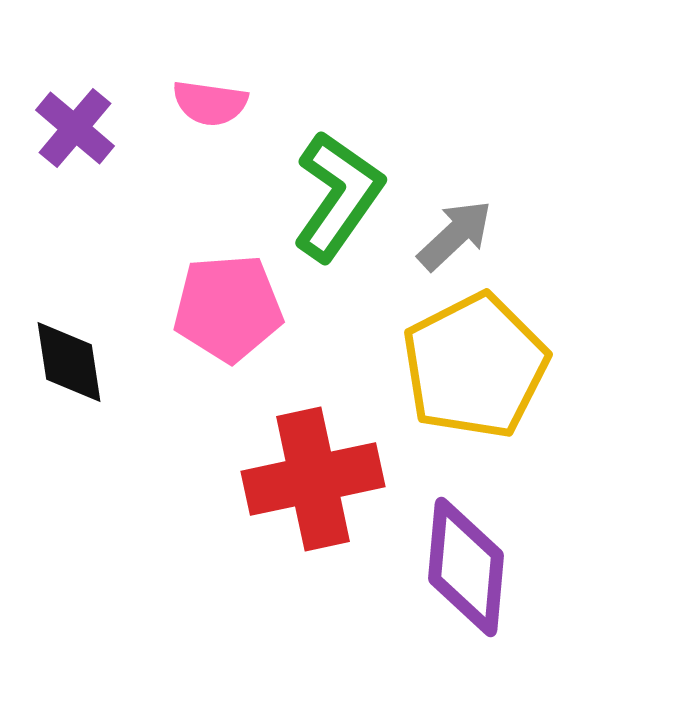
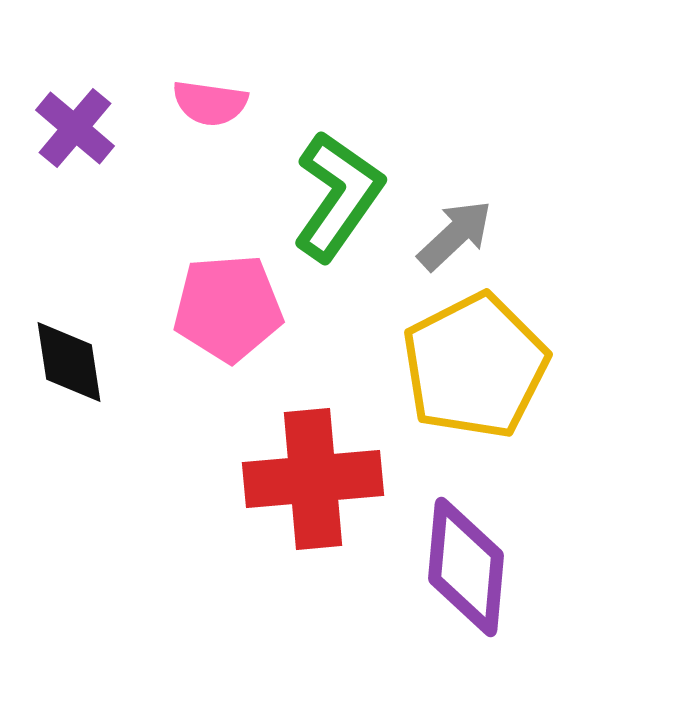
red cross: rotated 7 degrees clockwise
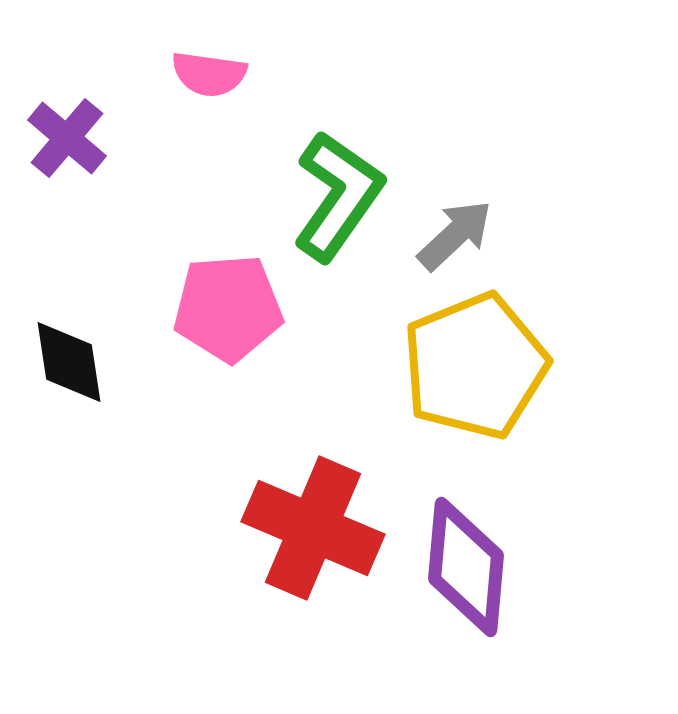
pink semicircle: moved 1 px left, 29 px up
purple cross: moved 8 px left, 10 px down
yellow pentagon: rotated 5 degrees clockwise
red cross: moved 49 px down; rotated 28 degrees clockwise
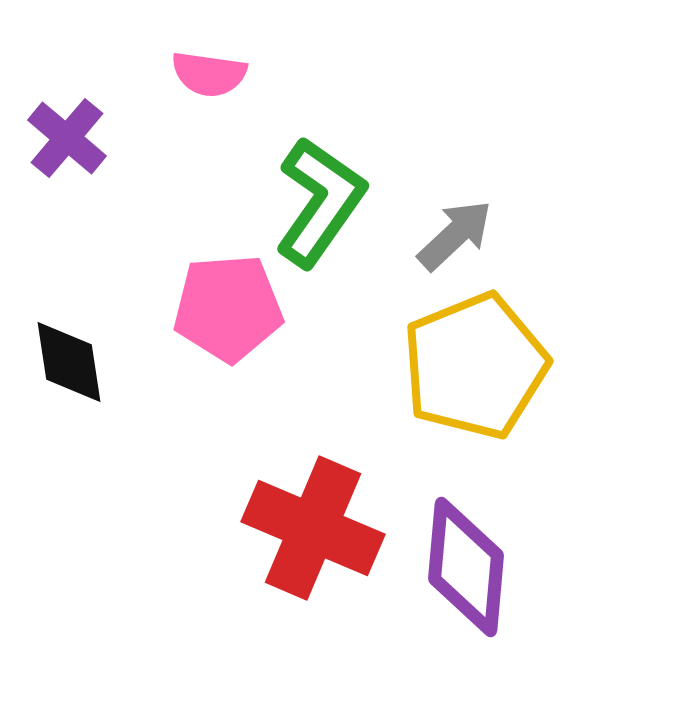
green L-shape: moved 18 px left, 6 px down
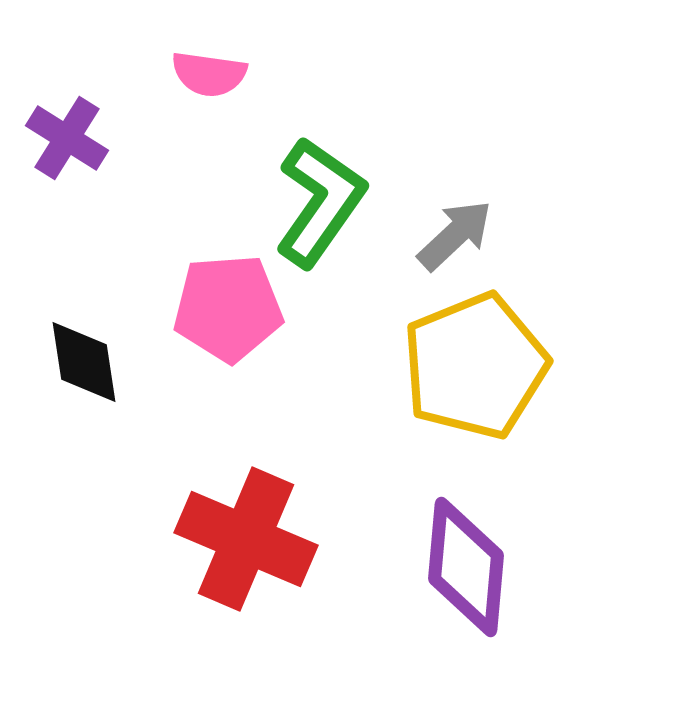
purple cross: rotated 8 degrees counterclockwise
black diamond: moved 15 px right
red cross: moved 67 px left, 11 px down
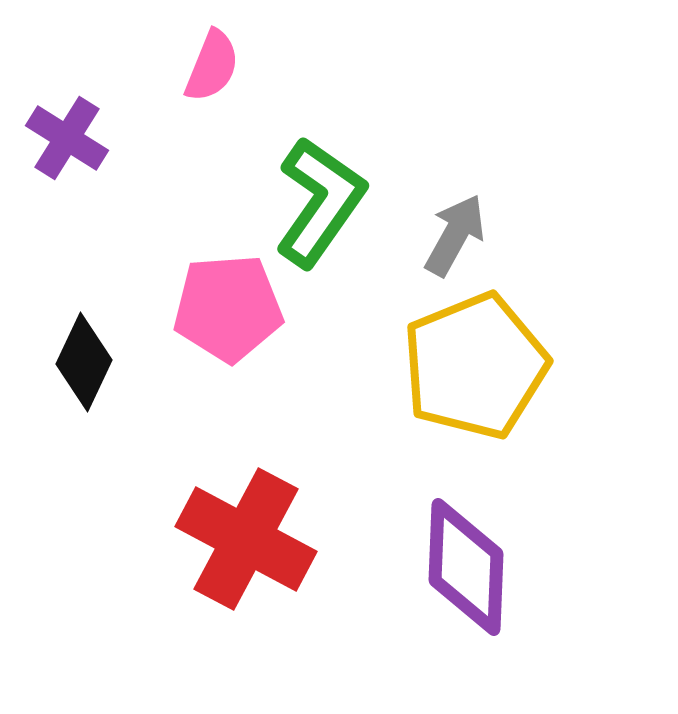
pink semicircle: moved 3 px right, 8 px up; rotated 76 degrees counterclockwise
gray arrow: rotated 18 degrees counterclockwise
black diamond: rotated 34 degrees clockwise
red cross: rotated 5 degrees clockwise
purple diamond: rotated 3 degrees counterclockwise
